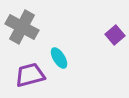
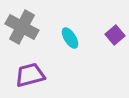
cyan ellipse: moved 11 px right, 20 px up
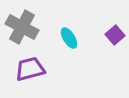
cyan ellipse: moved 1 px left
purple trapezoid: moved 6 px up
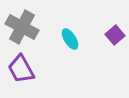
cyan ellipse: moved 1 px right, 1 px down
purple trapezoid: moved 9 px left; rotated 104 degrees counterclockwise
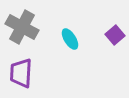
purple trapezoid: moved 4 px down; rotated 32 degrees clockwise
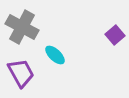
cyan ellipse: moved 15 px left, 16 px down; rotated 15 degrees counterclockwise
purple trapezoid: rotated 148 degrees clockwise
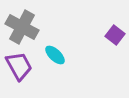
purple square: rotated 12 degrees counterclockwise
purple trapezoid: moved 2 px left, 7 px up
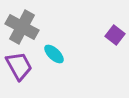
cyan ellipse: moved 1 px left, 1 px up
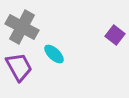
purple trapezoid: moved 1 px down
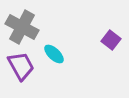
purple square: moved 4 px left, 5 px down
purple trapezoid: moved 2 px right, 1 px up
